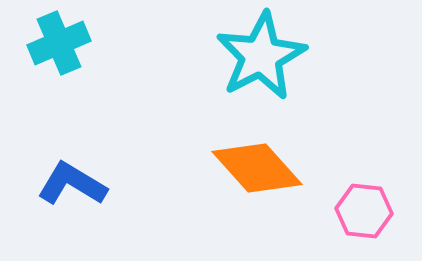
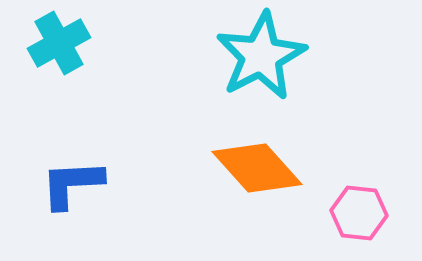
cyan cross: rotated 6 degrees counterclockwise
blue L-shape: rotated 34 degrees counterclockwise
pink hexagon: moved 5 px left, 2 px down
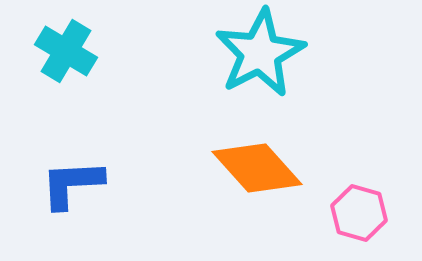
cyan cross: moved 7 px right, 8 px down; rotated 30 degrees counterclockwise
cyan star: moved 1 px left, 3 px up
pink hexagon: rotated 10 degrees clockwise
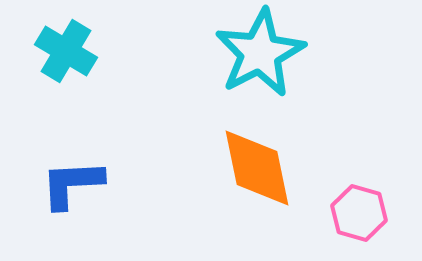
orange diamond: rotated 30 degrees clockwise
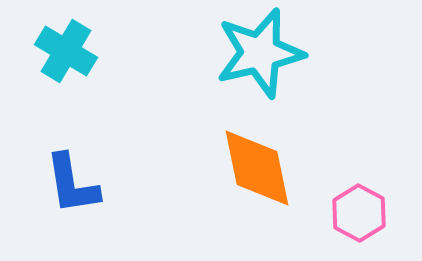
cyan star: rotated 14 degrees clockwise
blue L-shape: rotated 96 degrees counterclockwise
pink hexagon: rotated 12 degrees clockwise
